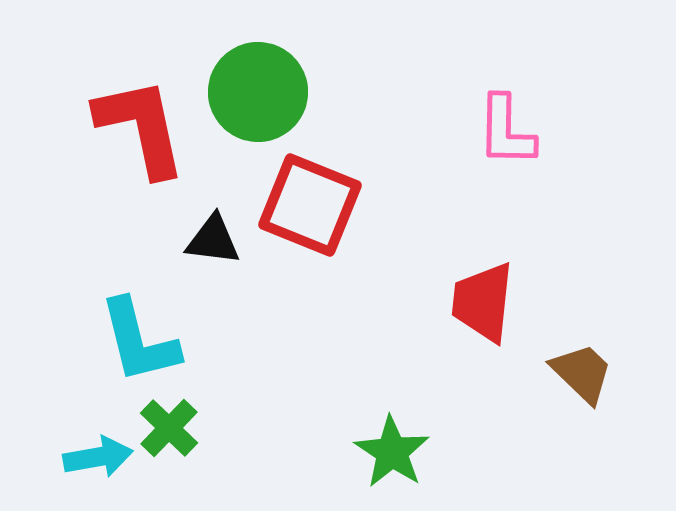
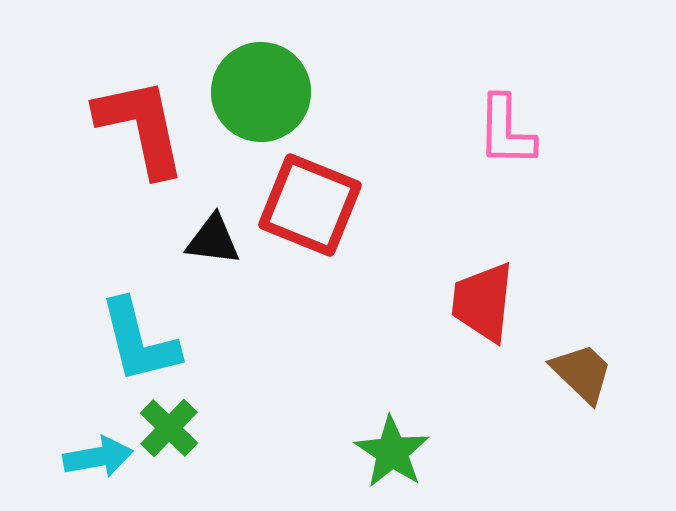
green circle: moved 3 px right
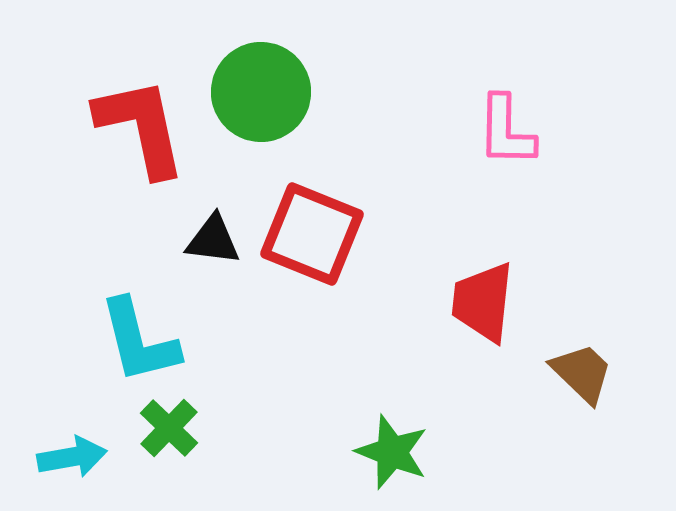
red square: moved 2 px right, 29 px down
green star: rotated 12 degrees counterclockwise
cyan arrow: moved 26 px left
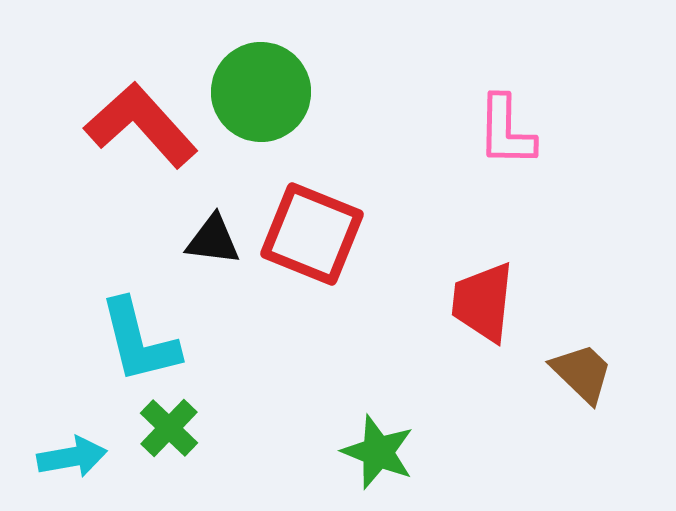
red L-shape: moved 2 px up; rotated 30 degrees counterclockwise
green star: moved 14 px left
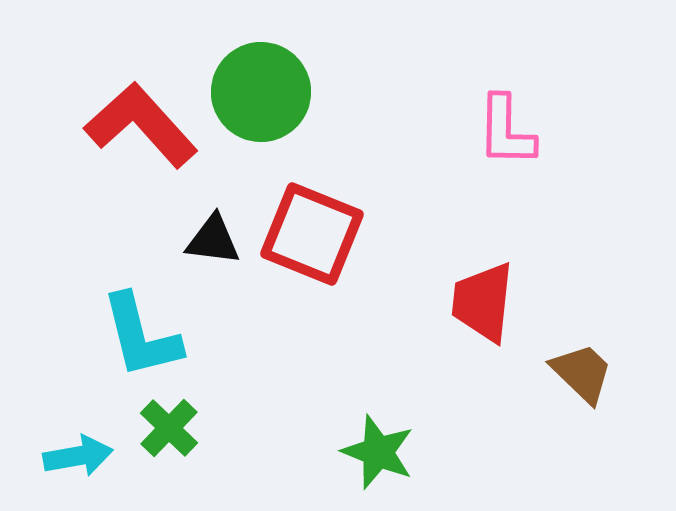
cyan L-shape: moved 2 px right, 5 px up
cyan arrow: moved 6 px right, 1 px up
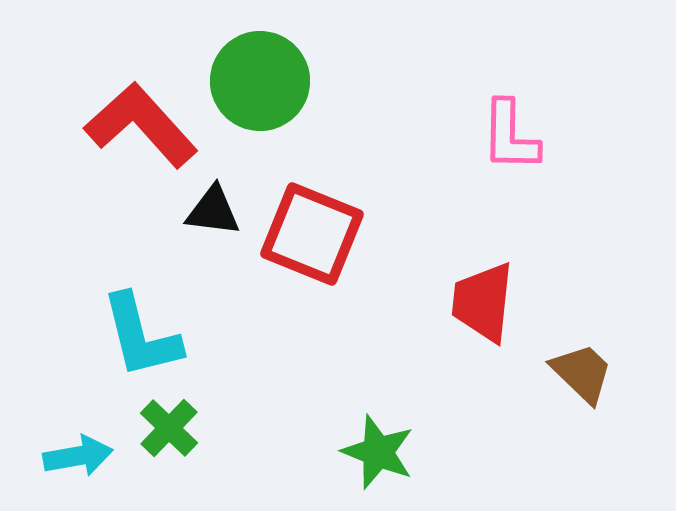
green circle: moved 1 px left, 11 px up
pink L-shape: moved 4 px right, 5 px down
black triangle: moved 29 px up
